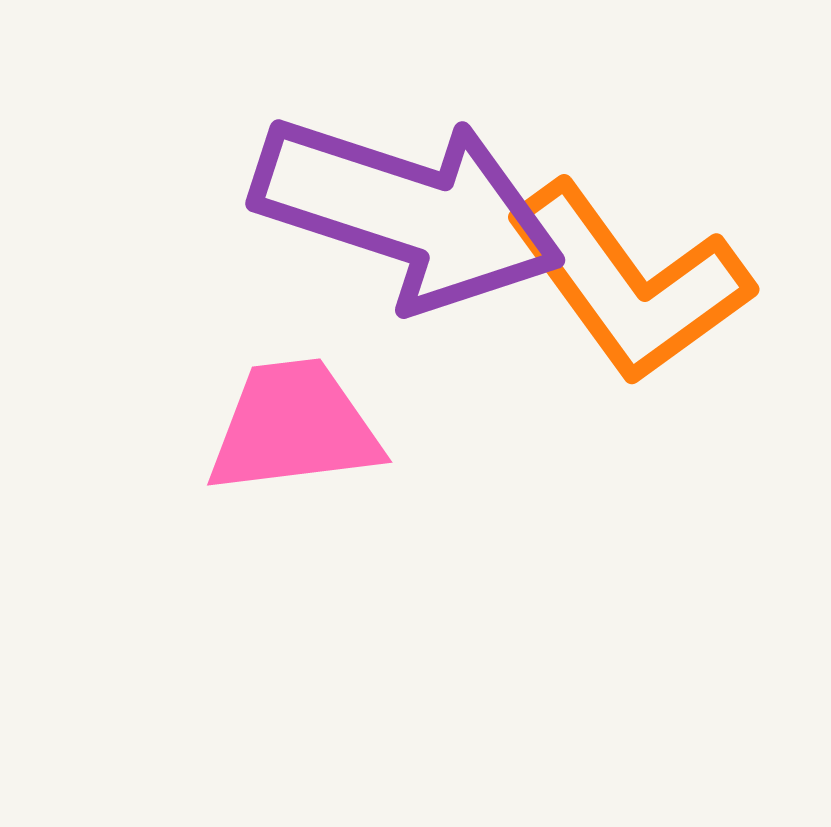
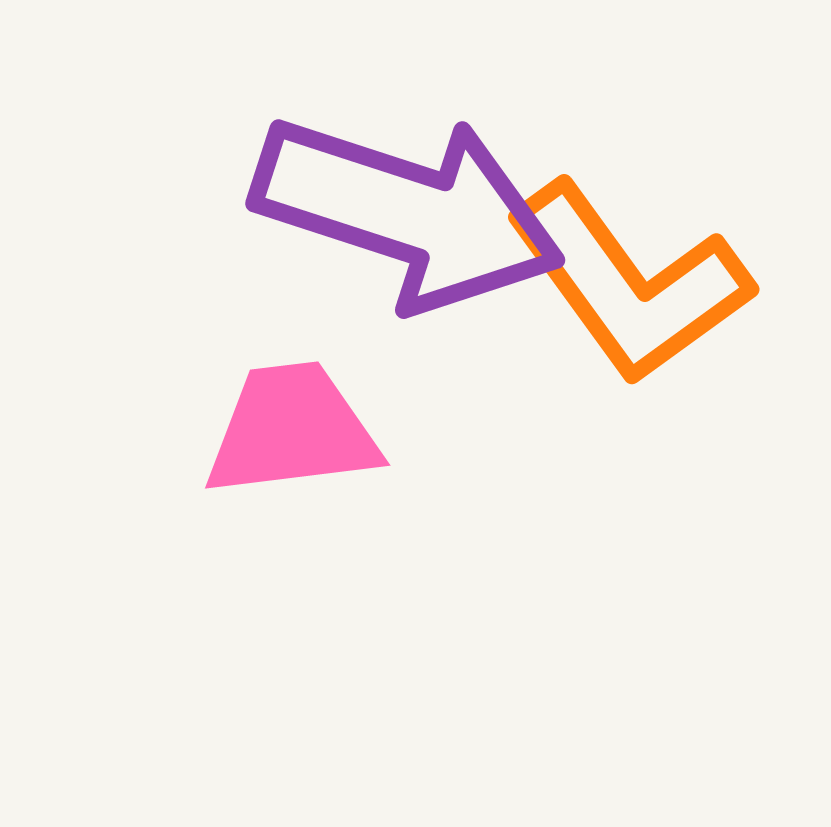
pink trapezoid: moved 2 px left, 3 px down
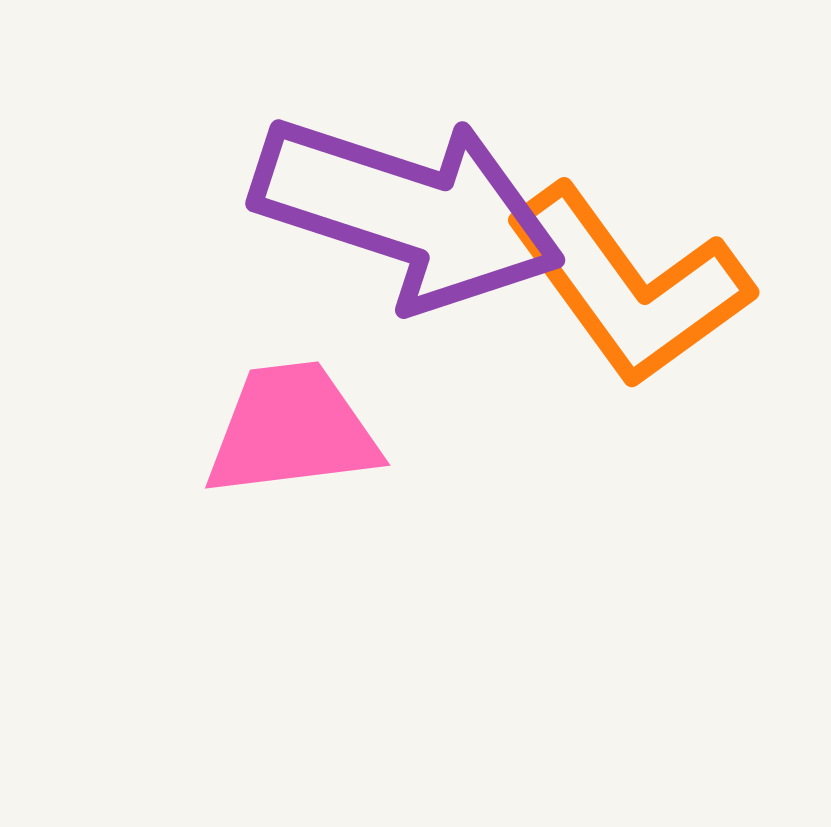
orange L-shape: moved 3 px down
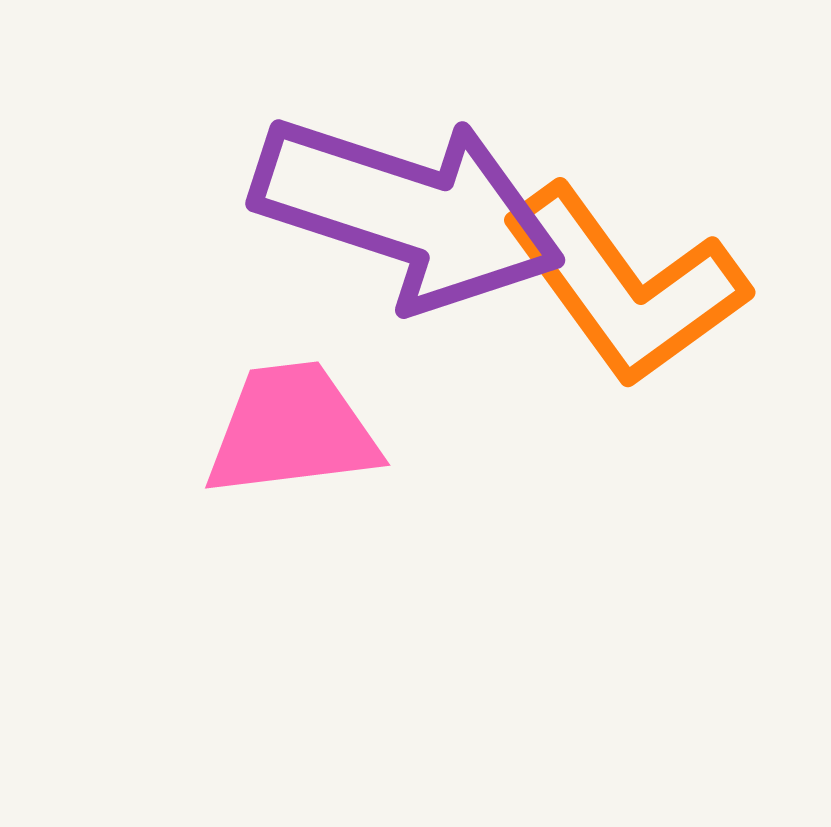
orange L-shape: moved 4 px left
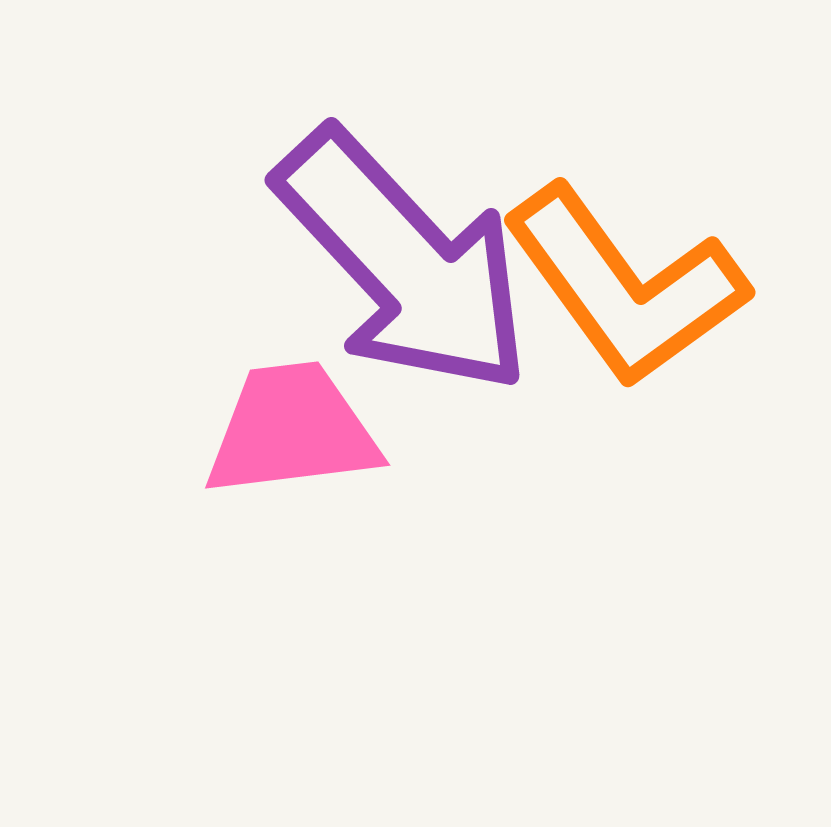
purple arrow: moved 4 px left, 50 px down; rotated 29 degrees clockwise
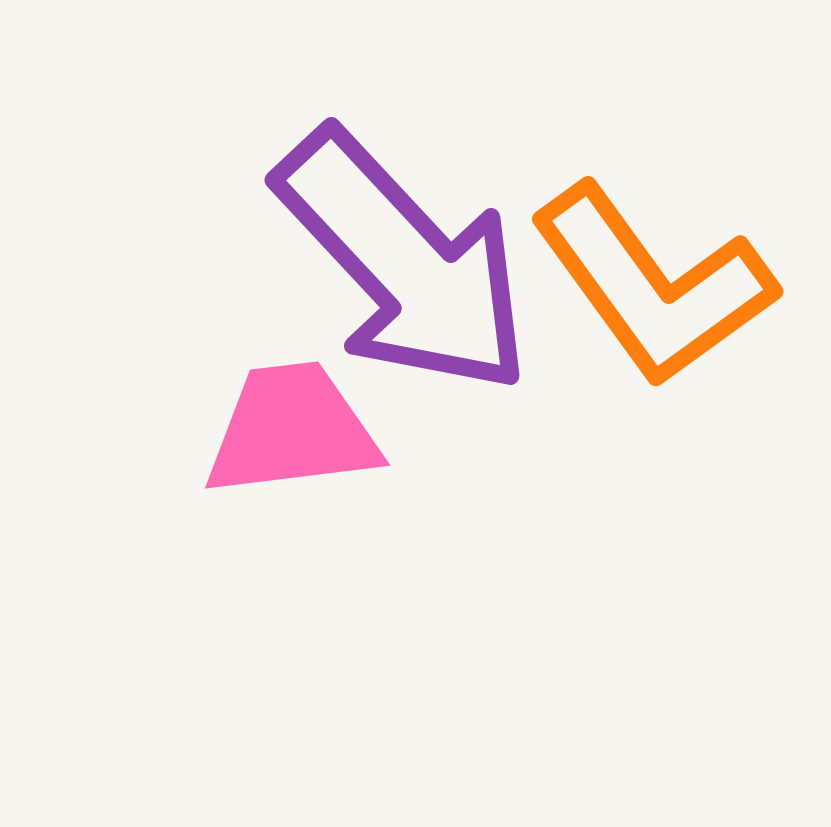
orange L-shape: moved 28 px right, 1 px up
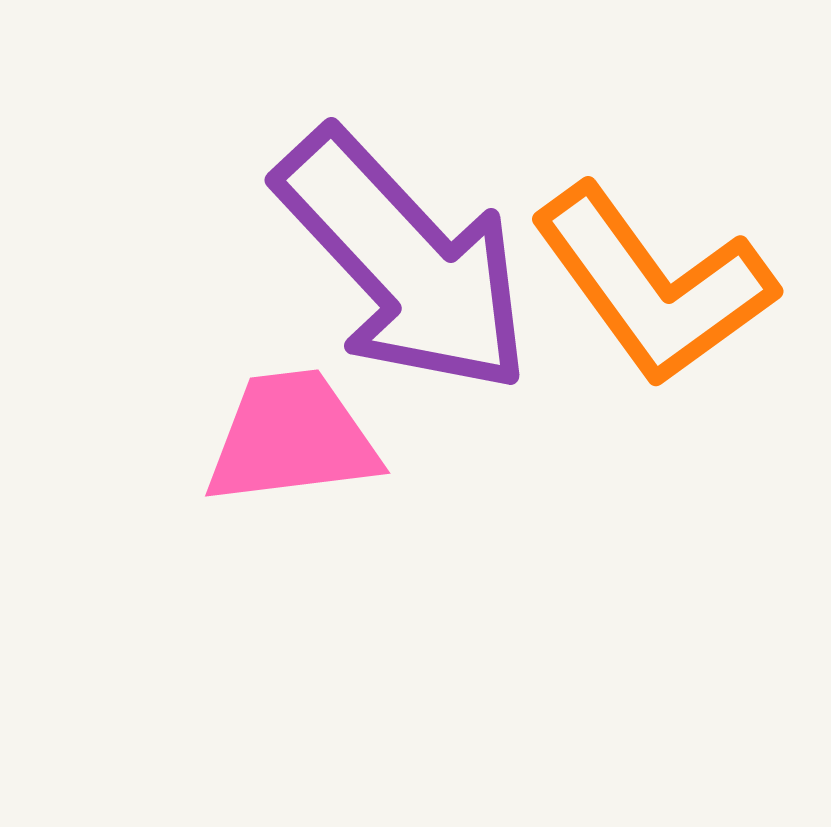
pink trapezoid: moved 8 px down
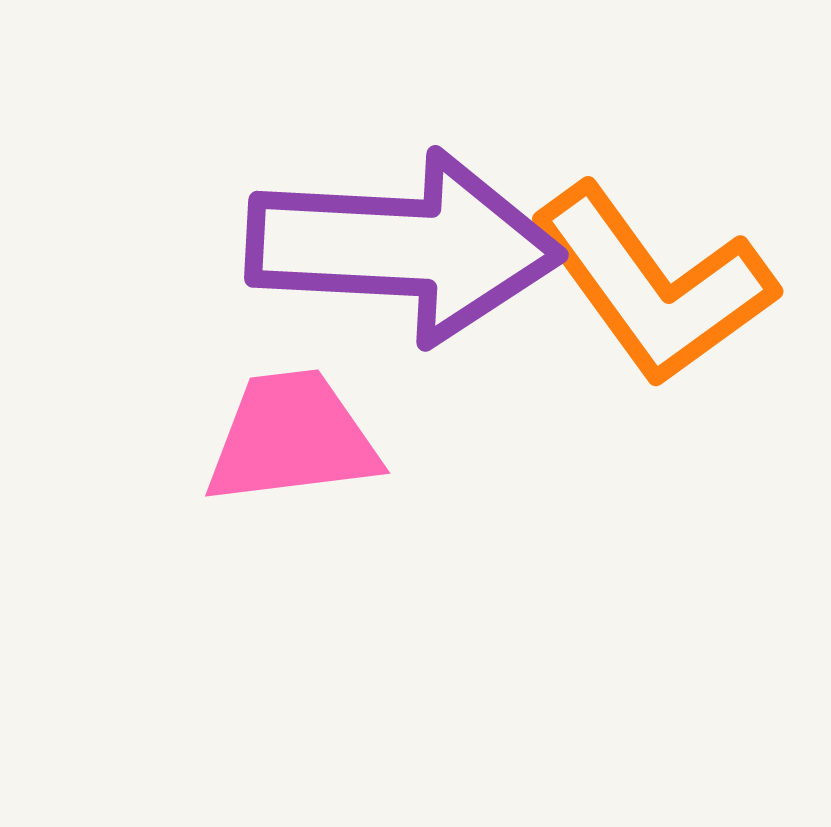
purple arrow: moved 15 px up; rotated 44 degrees counterclockwise
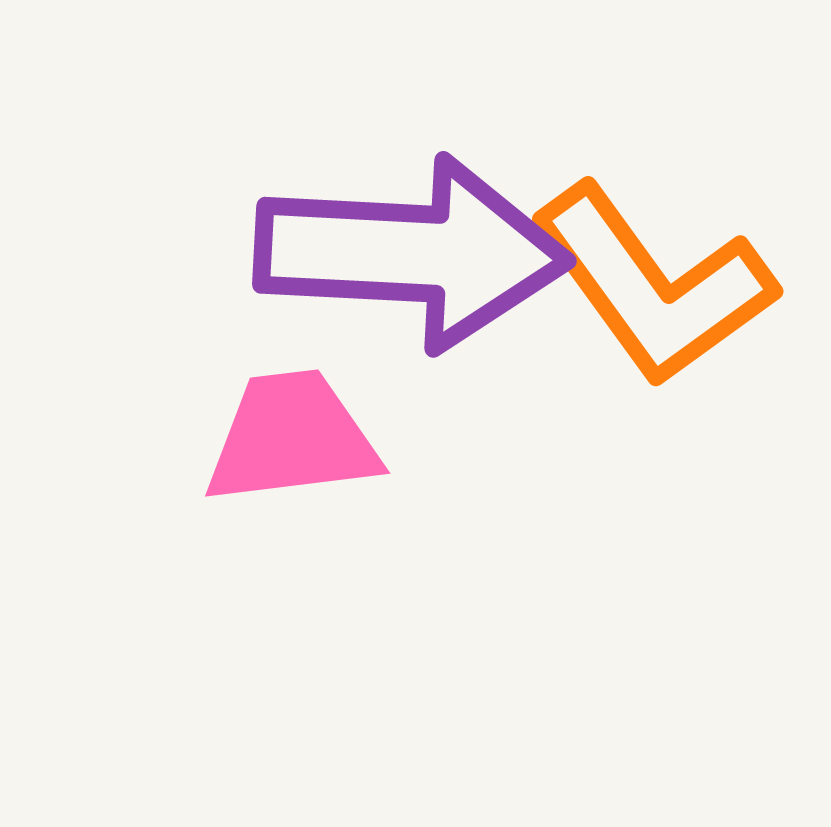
purple arrow: moved 8 px right, 6 px down
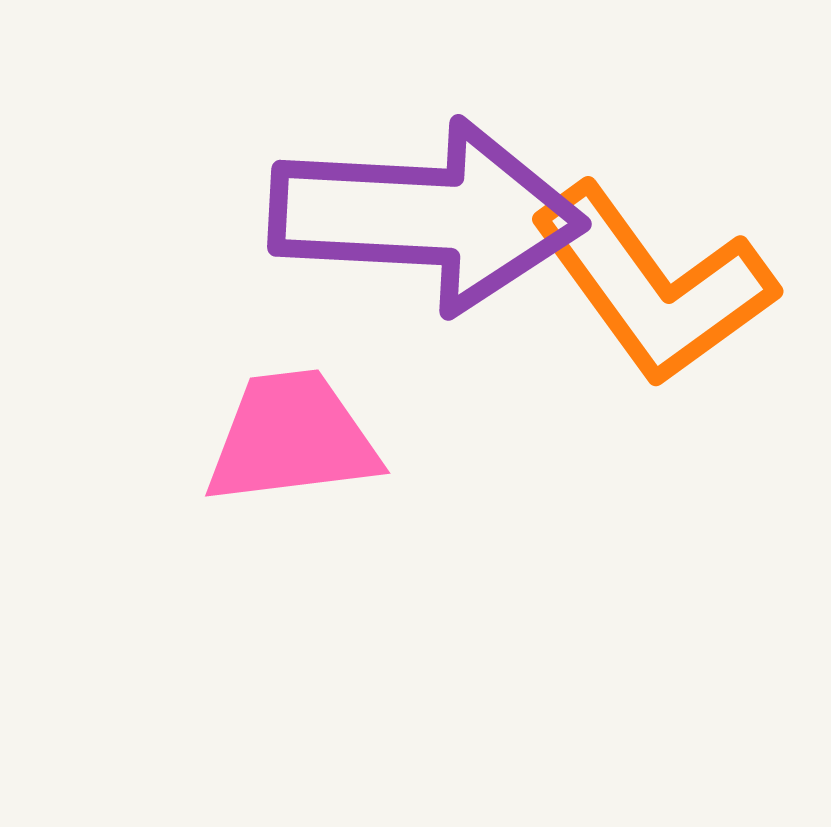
purple arrow: moved 15 px right, 37 px up
